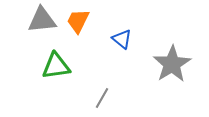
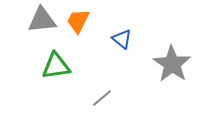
gray star: rotated 6 degrees counterclockwise
gray line: rotated 20 degrees clockwise
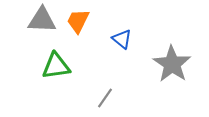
gray triangle: rotated 8 degrees clockwise
gray line: moved 3 px right; rotated 15 degrees counterclockwise
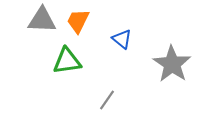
green triangle: moved 11 px right, 5 px up
gray line: moved 2 px right, 2 px down
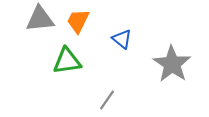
gray triangle: moved 2 px left, 1 px up; rotated 8 degrees counterclockwise
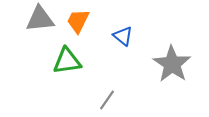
blue triangle: moved 1 px right, 3 px up
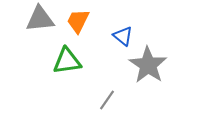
gray star: moved 24 px left, 1 px down
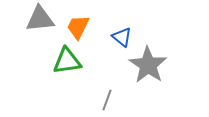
orange trapezoid: moved 6 px down
blue triangle: moved 1 px left, 1 px down
gray line: rotated 15 degrees counterclockwise
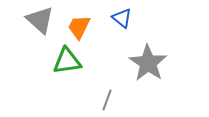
gray triangle: moved 1 px down; rotated 48 degrees clockwise
orange trapezoid: moved 1 px right
blue triangle: moved 19 px up
gray star: moved 2 px up
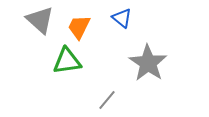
gray line: rotated 20 degrees clockwise
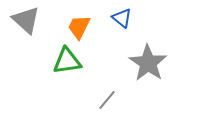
gray triangle: moved 14 px left
